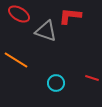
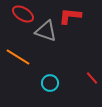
red ellipse: moved 4 px right
orange line: moved 2 px right, 3 px up
red line: rotated 32 degrees clockwise
cyan circle: moved 6 px left
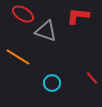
red L-shape: moved 8 px right
cyan circle: moved 2 px right
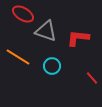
red L-shape: moved 22 px down
cyan circle: moved 17 px up
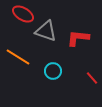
cyan circle: moved 1 px right, 5 px down
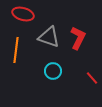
red ellipse: rotated 15 degrees counterclockwise
gray triangle: moved 3 px right, 6 px down
red L-shape: rotated 110 degrees clockwise
orange line: moved 2 px left, 7 px up; rotated 65 degrees clockwise
